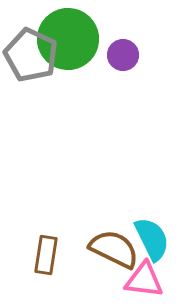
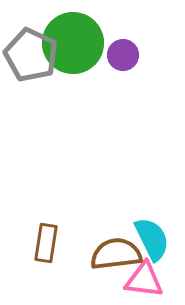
green circle: moved 5 px right, 4 px down
brown semicircle: moved 2 px right, 5 px down; rotated 33 degrees counterclockwise
brown rectangle: moved 12 px up
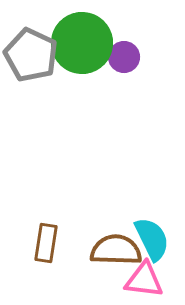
green circle: moved 9 px right
purple circle: moved 1 px right, 2 px down
brown semicircle: moved 4 px up; rotated 9 degrees clockwise
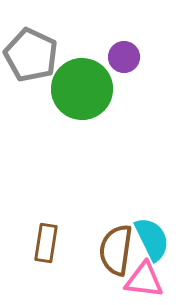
green circle: moved 46 px down
brown semicircle: rotated 84 degrees counterclockwise
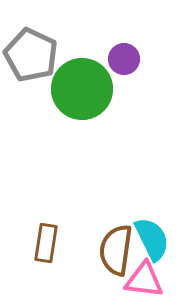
purple circle: moved 2 px down
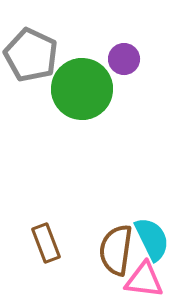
brown rectangle: rotated 30 degrees counterclockwise
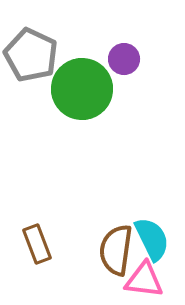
brown rectangle: moved 9 px left, 1 px down
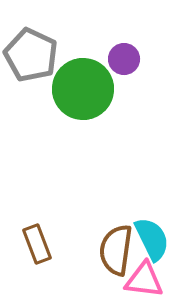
green circle: moved 1 px right
